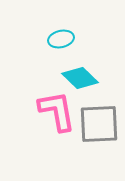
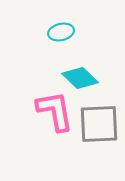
cyan ellipse: moved 7 px up
pink L-shape: moved 2 px left
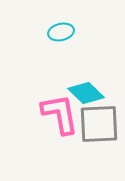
cyan diamond: moved 6 px right, 15 px down
pink L-shape: moved 5 px right, 3 px down
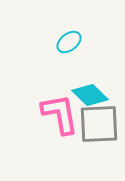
cyan ellipse: moved 8 px right, 10 px down; rotated 25 degrees counterclockwise
cyan diamond: moved 4 px right, 2 px down
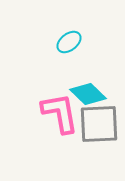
cyan diamond: moved 2 px left, 1 px up
pink L-shape: moved 1 px up
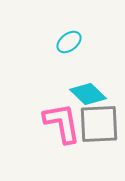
pink L-shape: moved 2 px right, 10 px down
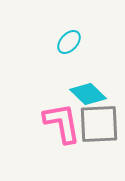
cyan ellipse: rotated 10 degrees counterclockwise
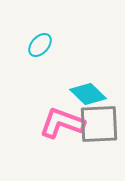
cyan ellipse: moved 29 px left, 3 px down
pink L-shape: rotated 60 degrees counterclockwise
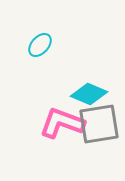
cyan diamond: moved 1 px right; rotated 21 degrees counterclockwise
gray square: rotated 6 degrees counterclockwise
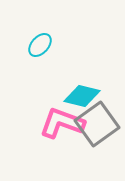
cyan diamond: moved 7 px left, 2 px down; rotated 9 degrees counterclockwise
gray square: moved 2 px left; rotated 27 degrees counterclockwise
